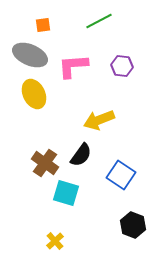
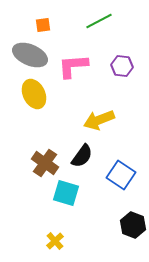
black semicircle: moved 1 px right, 1 px down
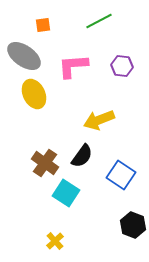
gray ellipse: moved 6 px left, 1 px down; rotated 12 degrees clockwise
cyan square: rotated 16 degrees clockwise
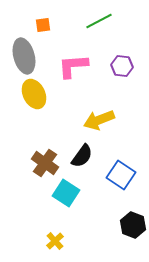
gray ellipse: rotated 40 degrees clockwise
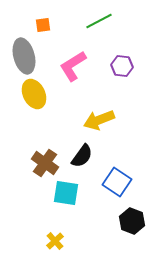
pink L-shape: rotated 28 degrees counterclockwise
blue square: moved 4 px left, 7 px down
cyan square: rotated 24 degrees counterclockwise
black hexagon: moved 1 px left, 4 px up
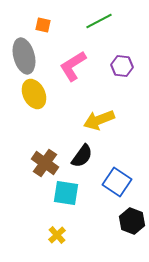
orange square: rotated 21 degrees clockwise
yellow cross: moved 2 px right, 6 px up
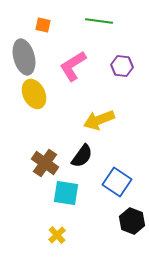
green line: rotated 36 degrees clockwise
gray ellipse: moved 1 px down
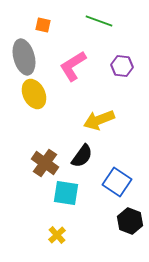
green line: rotated 12 degrees clockwise
black hexagon: moved 2 px left
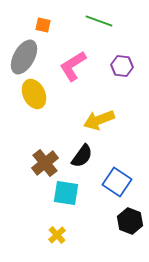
gray ellipse: rotated 44 degrees clockwise
brown cross: rotated 16 degrees clockwise
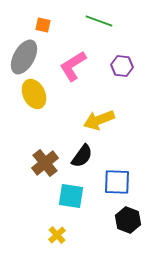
blue square: rotated 32 degrees counterclockwise
cyan square: moved 5 px right, 3 px down
black hexagon: moved 2 px left, 1 px up
